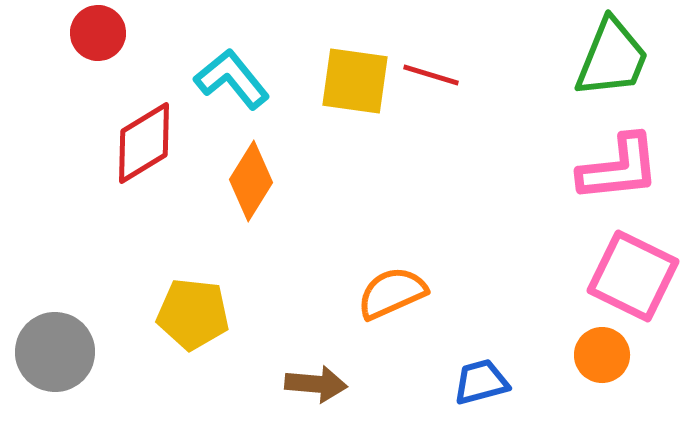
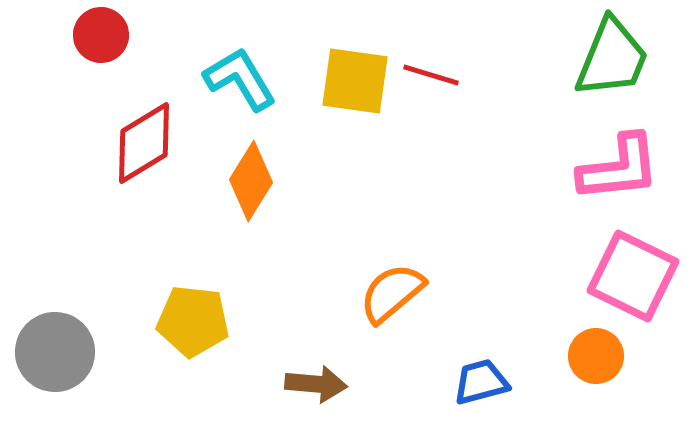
red circle: moved 3 px right, 2 px down
cyan L-shape: moved 8 px right; rotated 8 degrees clockwise
orange semicircle: rotated 16 degrees counterclockwise
yellow pentagon: moved 7 px down
orange circle: moved 6 px left, 1 px down
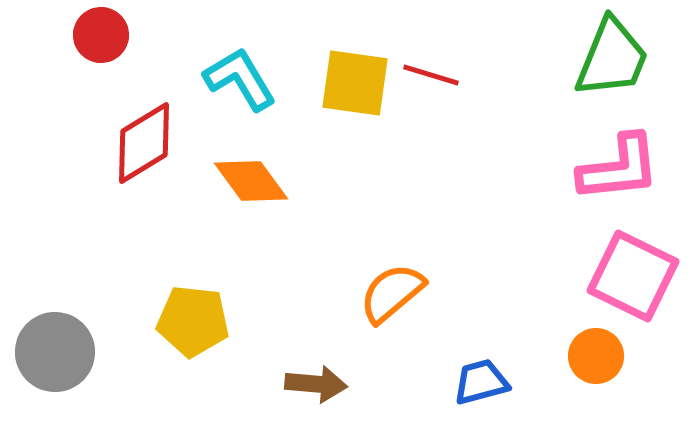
yellow square: moved 2 px down
orange diamond: rotated 68 degrees counterclockwise
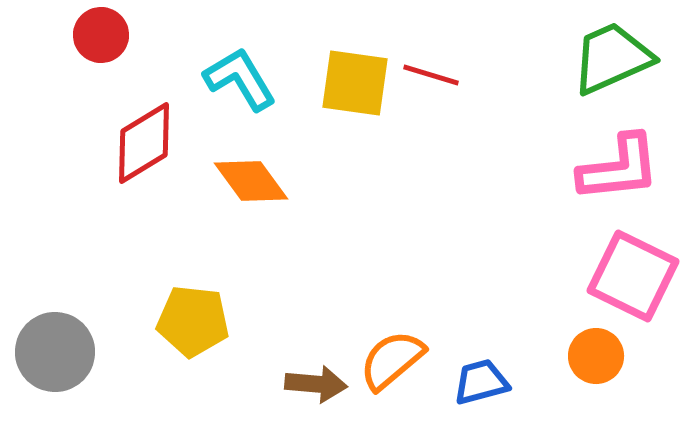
green trapezoid: rotated 136 degrees counterclockwise
orange semicircle: moved 67 px down
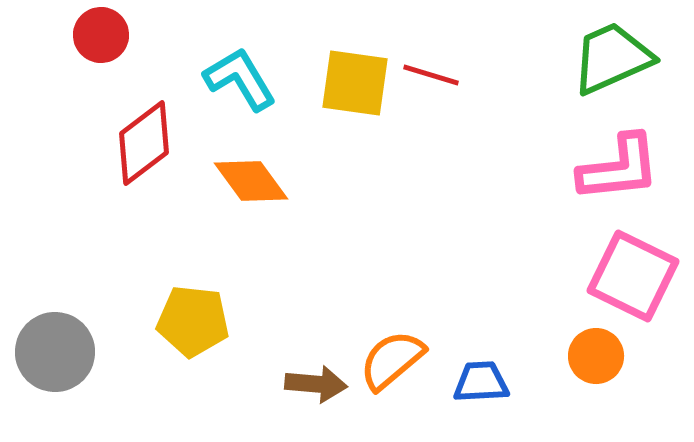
red diamond: rotated 6 degrees counterclockwise
blue trapezoid: rotated 12 degrees clockwise
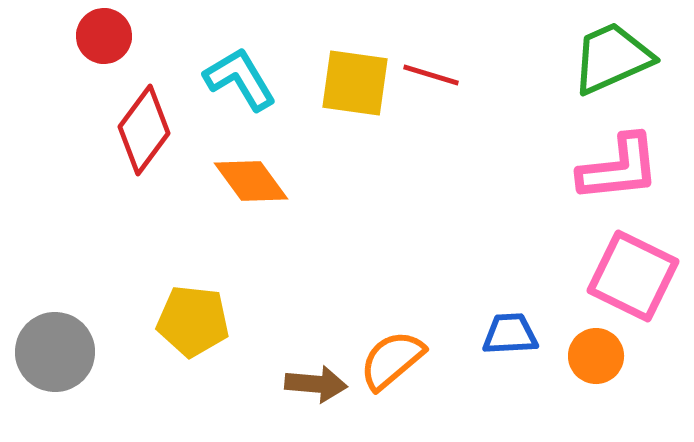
red circle: moved 3 px right, 1 px down
red diamond: moved 13 px up; rotated 16 degrees counterclockwise
blue trapezoid: moved 29 px right, 48 px up
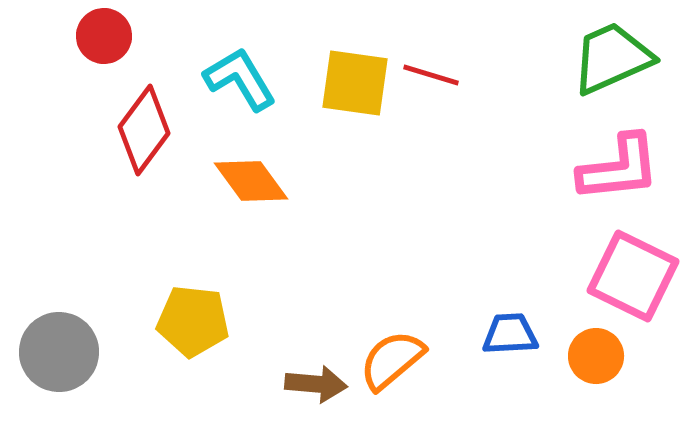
gray circle: moved 4 px right
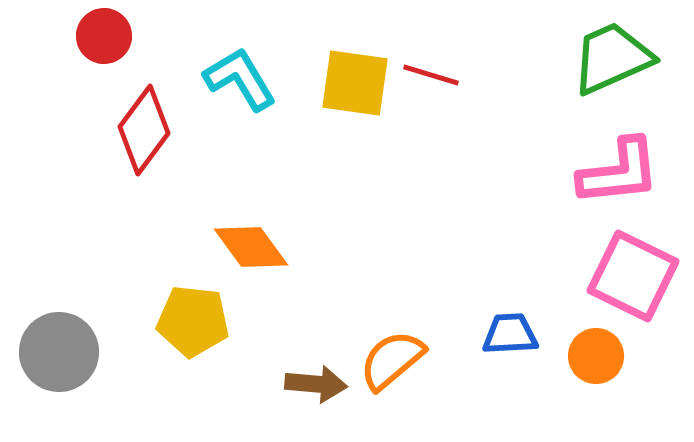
pink L-shape: moved 4 px down
orange diamond: moved 66 px down
